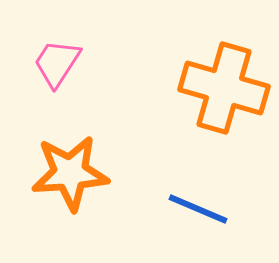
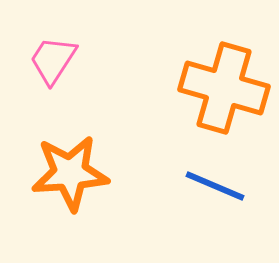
pink trapezoid: moved 4 px left, 3 px up
blue line: moved 17 px right, 23 px up
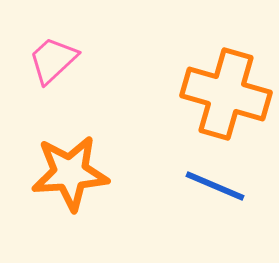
pink trapezoid: rotated 14 degrees clockwise
orange cross: moved 2 px right, 6 px down
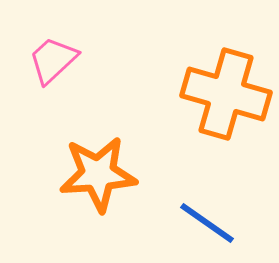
orange star: moved 28 px right, 1 px down
blue line: moved 8 px left, 37 px down; rotated 12 degrees clockwise
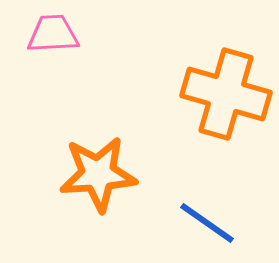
pink trapezoid: moved 26 px up; rotated 40 degrees clockwise
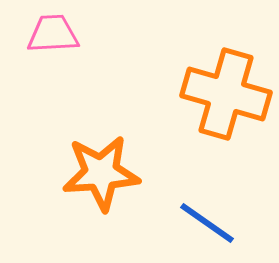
orange star: moved 3 px right, 1 px up
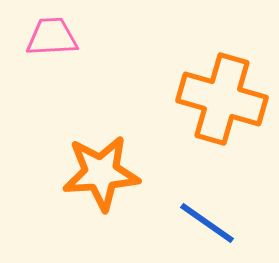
pink trapezoid: moved 1 px left, 3 px down
orange cross: moved 4 px left, 5 px down
